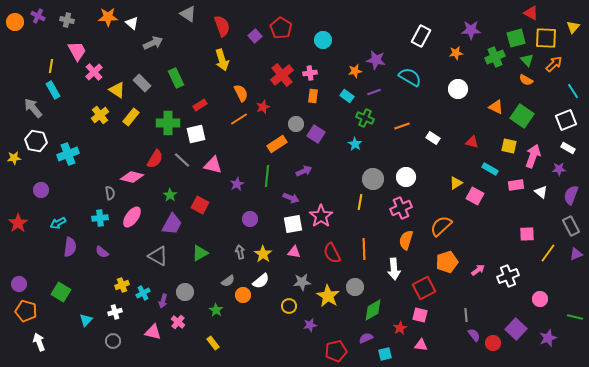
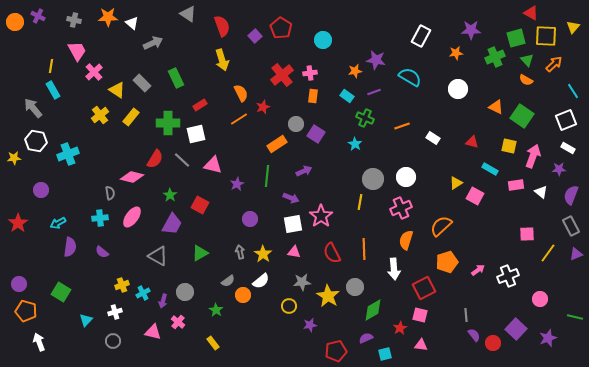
gray cross at (67, 20): moved 7 px right
yellow square at (546, 38): moved 2 px up
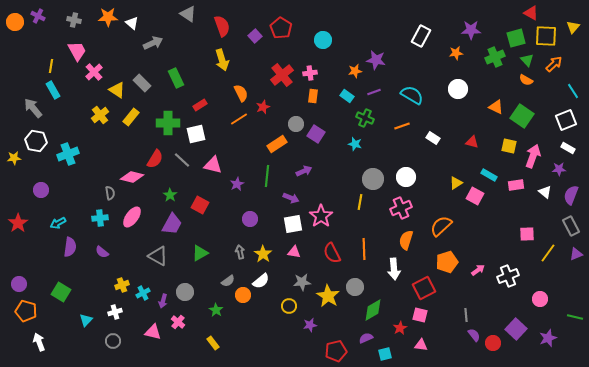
cyan semicircle at (410, 77): moved 2 px right, 18 px down
cyan star at (355, 144): rotated 16 degrees counterclockwise
cyan rectangle at (490, 169): moved 1 px left, 6 px down
white triangle at (541, 192): moved 4 px right
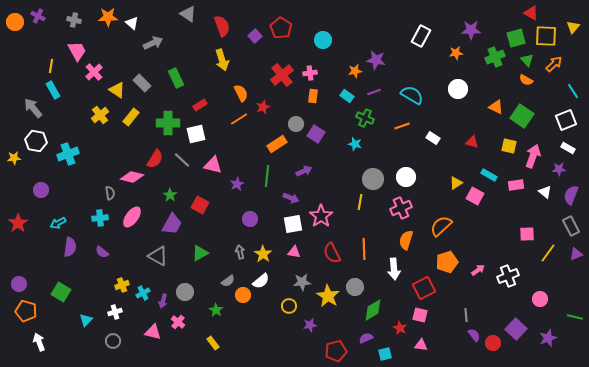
red star at (400, 328): rotated 16 degrees counterclockwise
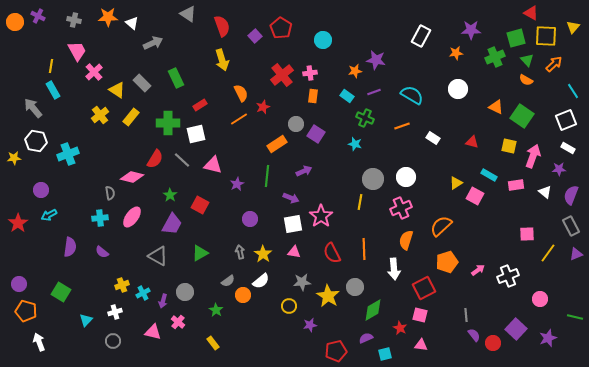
cyan arrow at (58, 223): moved 9 px left, 8 px up
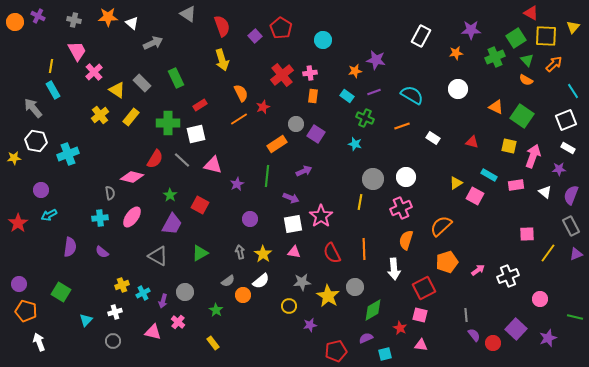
green square at (516, 38): rotated 18 degrees counterclockwise
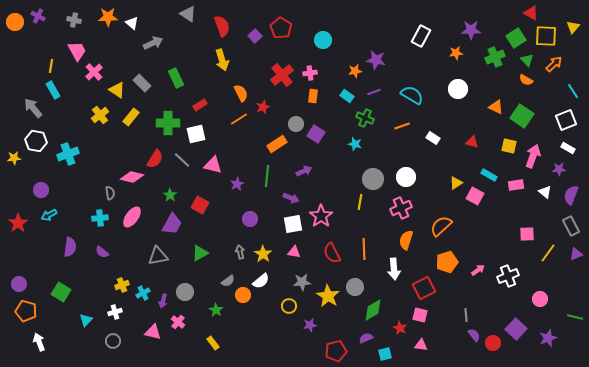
gray triangle at (158, 256): rotated 40 degrees counterclockwise
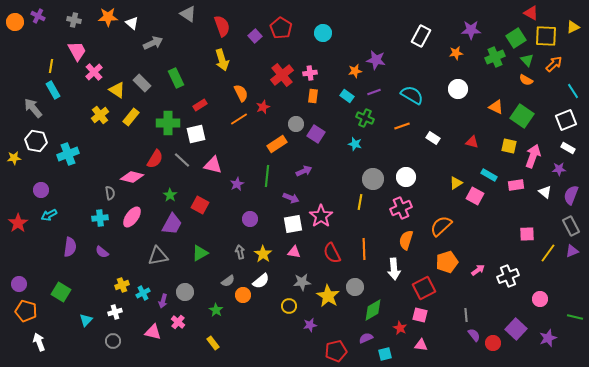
yellow triangle at (573, 27): rotated 24 degrees clockwise
cyan circle at (323, 40): moved 7 px up
purple triangle at (576, 254): moved 4 px left, 3 px up
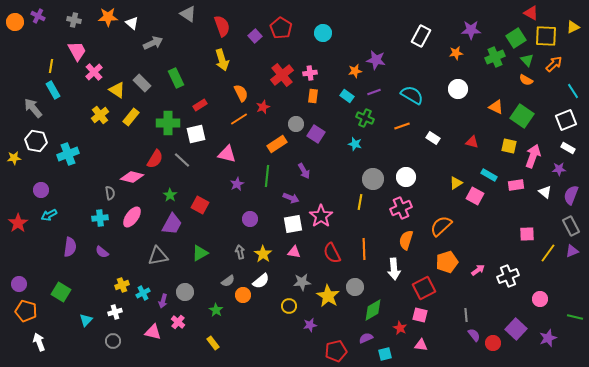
pink triangle at (213, 165): moved 14 px right, 11 px up
purple arrow at (304, 171): rotated 84 degrees clockwise
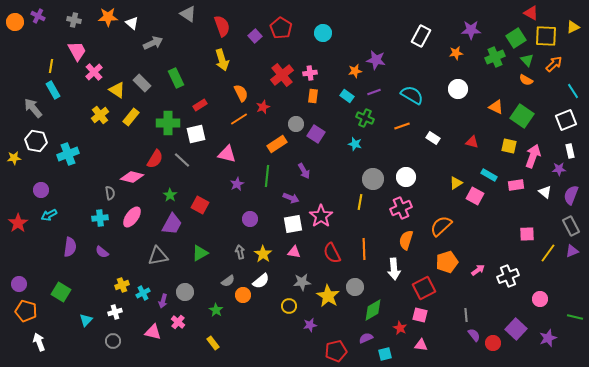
white rectangle at (568, 148): moved 2 px right, 3 px down; rotated 48 degrees clockwise
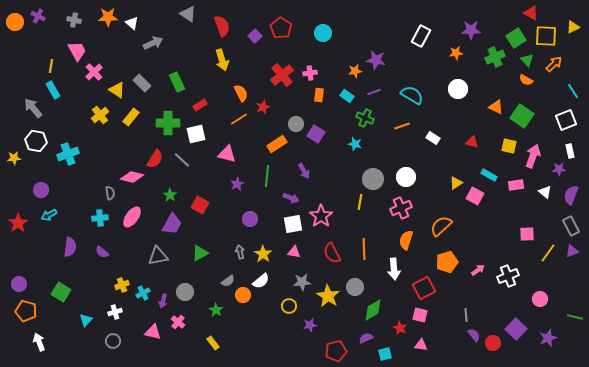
green rectangle at (176, 78): moved 1 px right, 4 px down
orange rectangle at (313, 96): moved 6 px right, 1 px up
